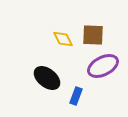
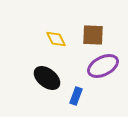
yellow diamond: moved 7 px left
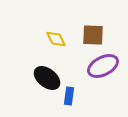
blue rectangle: moved 7 px left; rotated 12 degrees counterclockwise
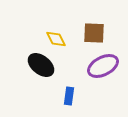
brown square: moved 1 px right, 2 px up
black ellipse: moved 6 px left, 13 px up
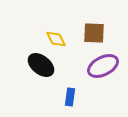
blue rectangle: moved 1 px right, 1 px down
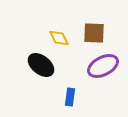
yellow diamond: moved 3 px right, 1 px up
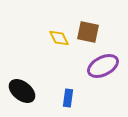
brown square: moved 6 px left, 1 px up; rotated 10 degrees clockwise
black ellipse: moved 19 px left, 26 px down
blue rectangle: moved 2 px left, 1 px down
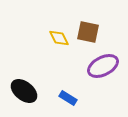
black ellipse: moved 2 px right
blue rectangle: rotated 66 degrees counterclockwise
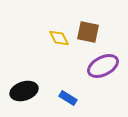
black ellipse: rotated 56 degrees counterclockwise
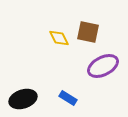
black ellipse: moved 1 px left, 8 px down
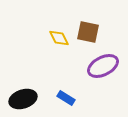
blue rectangle: moved 2 px left
